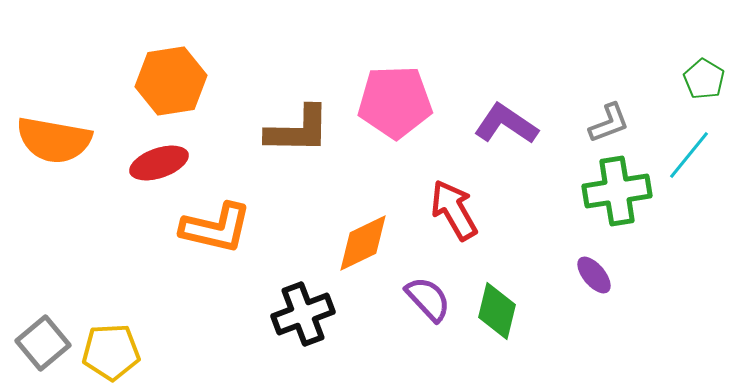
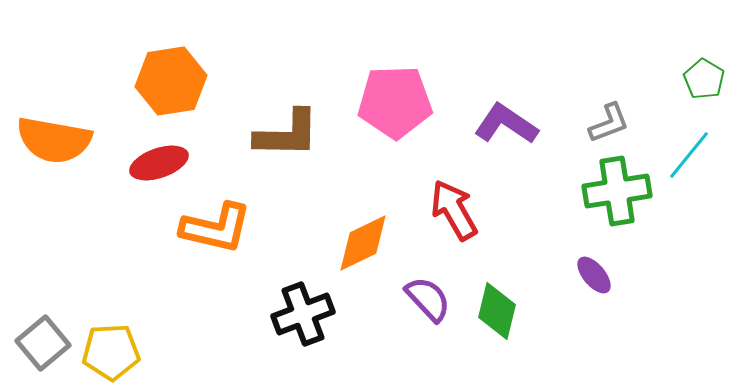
brown L-shape: moved 11 px left, 4 px down
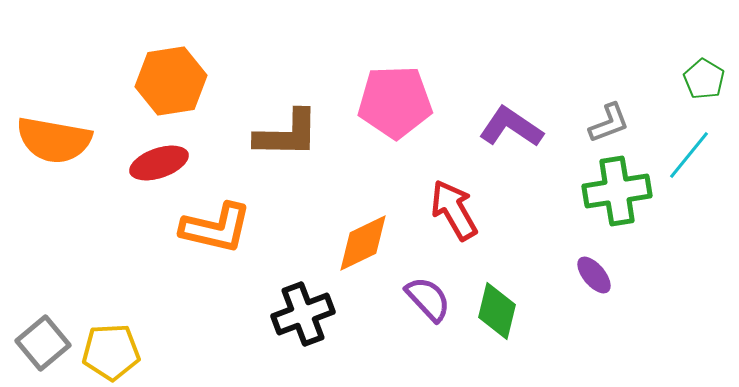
purple L-shape: moved 5 px right, 3 px down
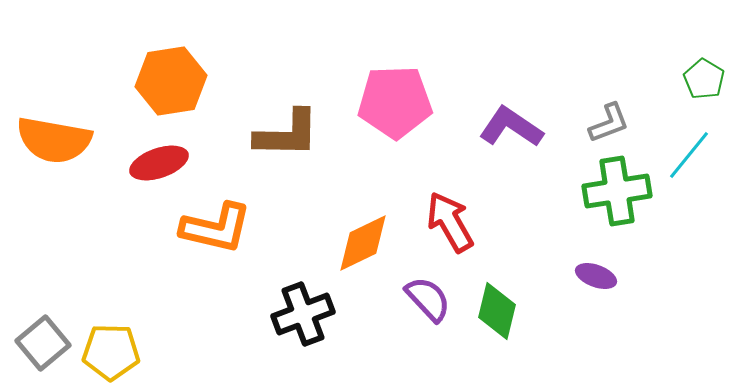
red arrow: moved 4 px left, 12 px down
purple ellipse: moved 2 px right, 1 px down; rotated 30 degrees counterclockwise
yellow pentagon: rotated 4 degrees clockwise
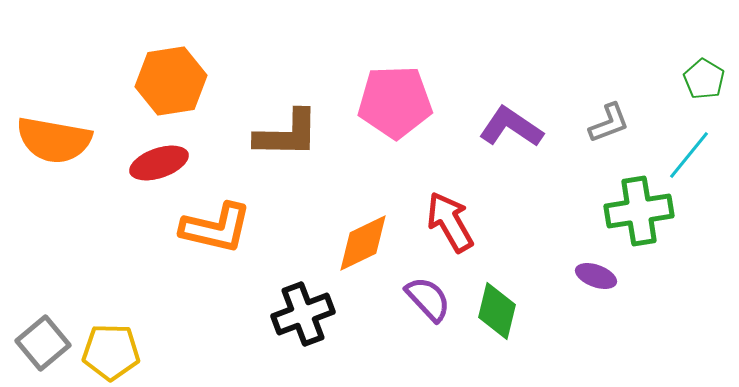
green cross: moved 22 px right, 20 px down
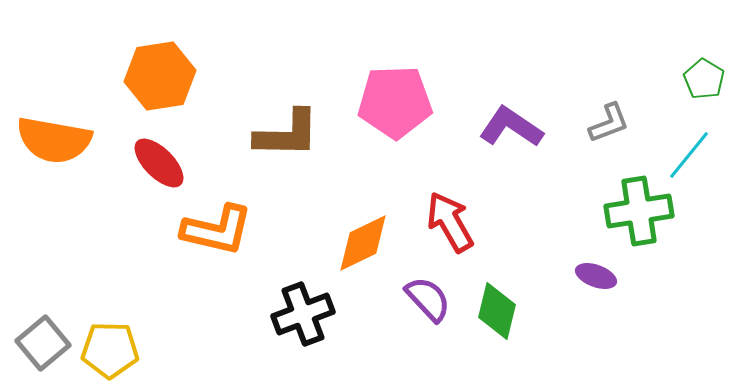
orange hexagon: moved 11 px left, 5 px up
red ellipse: rotated 64 degrees clockwise
orange L-shape: moved 1 px right, 2 px down
yellow pentagon: moved 1 px left, 2 px up
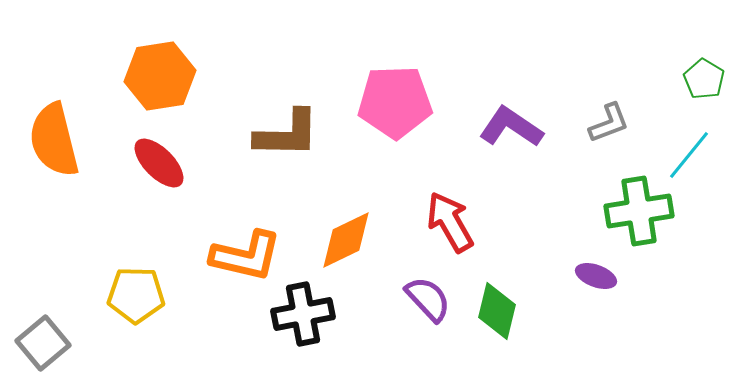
orange semicircle: rotated 66 degrees clockwise
orange L-shape: moved 29 px right, 26 px down
orange diamond: moved 17 px left, 3 px up
black cross: rotated 10 degrees clockwise
yellow pentagon: moved 26 px right, 55 px up
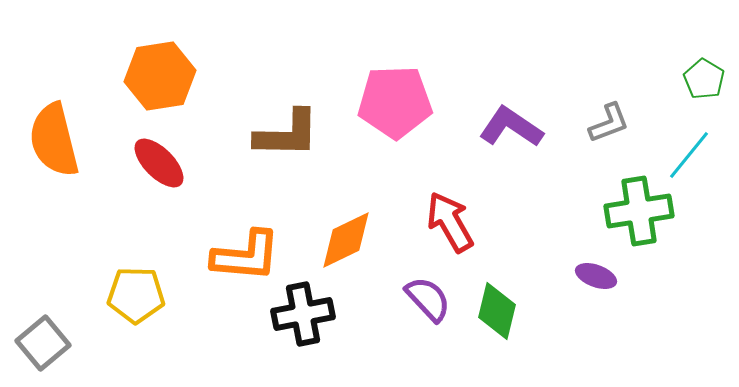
orange L-shape: rotated 8 degrees counterclockwise
